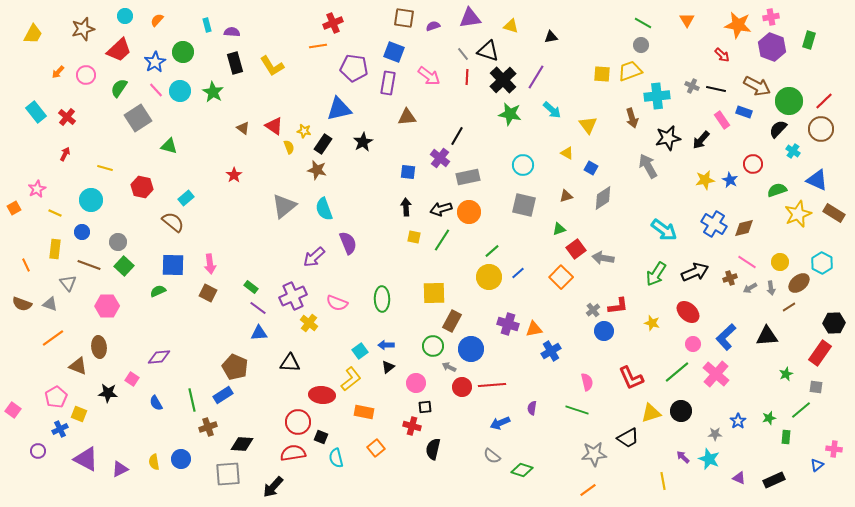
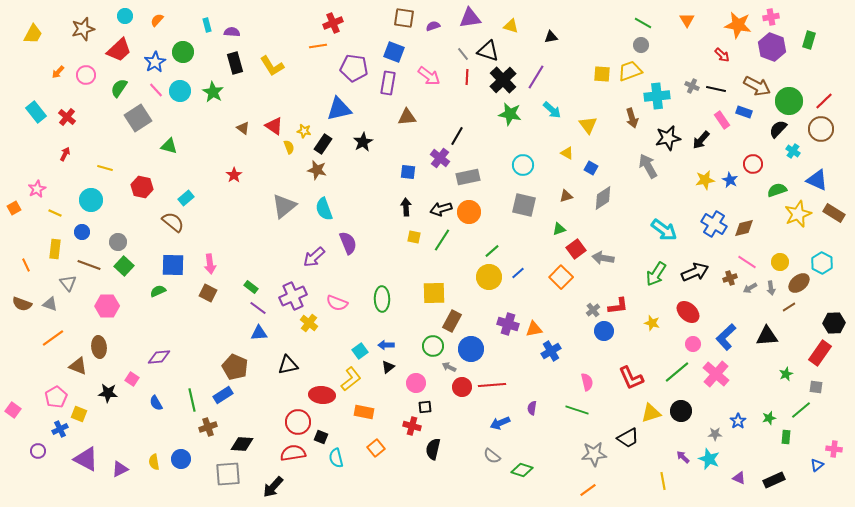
black triangle at (290, 363): moved 2 px left, 2 px down; rotated 15 degrees counterclockwise
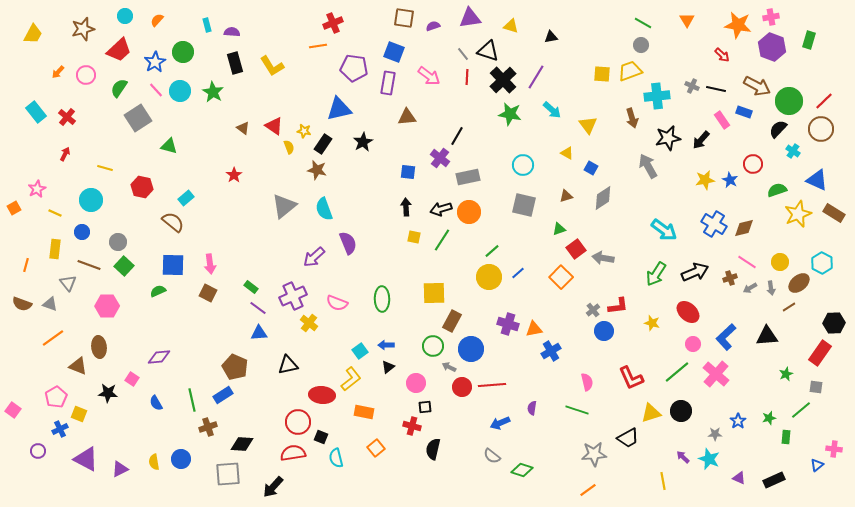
orange line at (26, 265): rotated 40 degrees clockwise
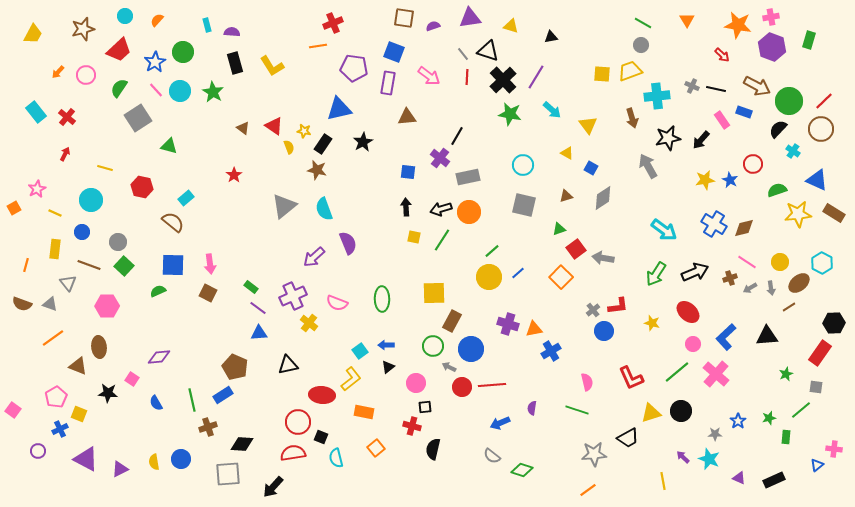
yellow star at (798, 214): rotated 16 degrees clockwise
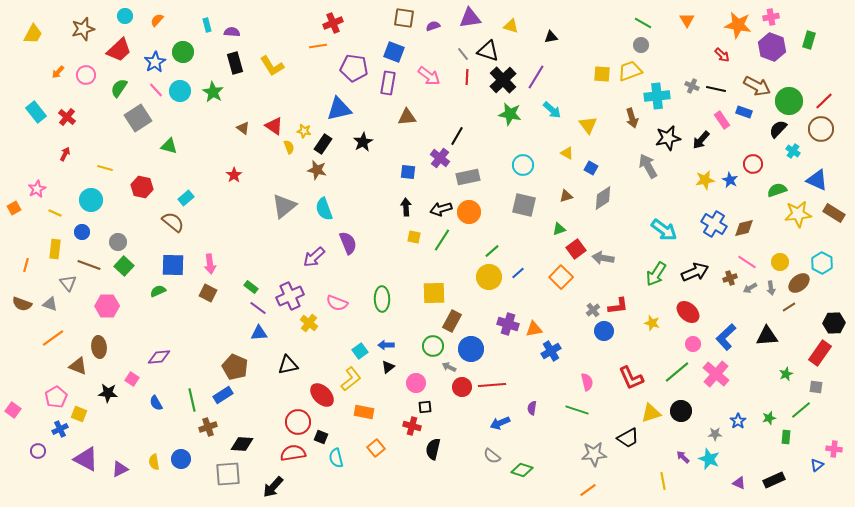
purple cross at (293, 296): moved 3 px left
red ellipse at (322, 395): rotated 40 degrees clockwise
purple triangle at (739, 478): moved 5 px down
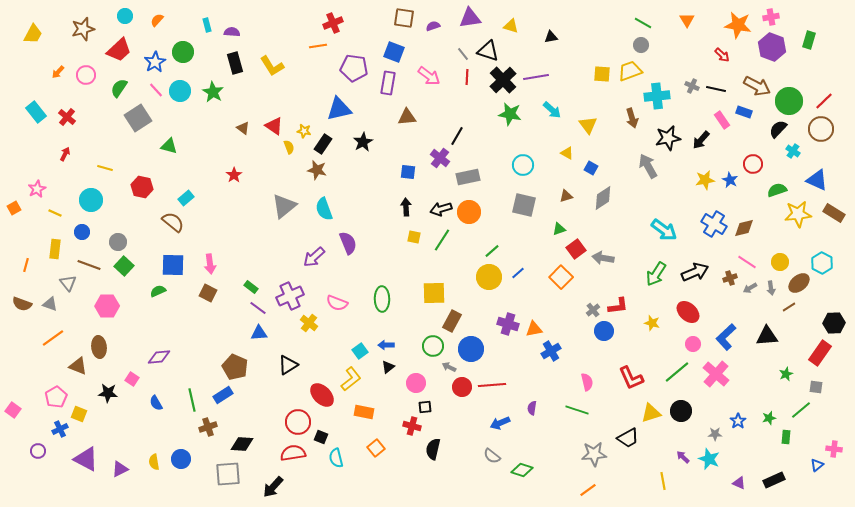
purple line at (536, 77): rotated 50 degrees clockwise
black triangle at (288, 365): rotated 20 degrees counterclockwise
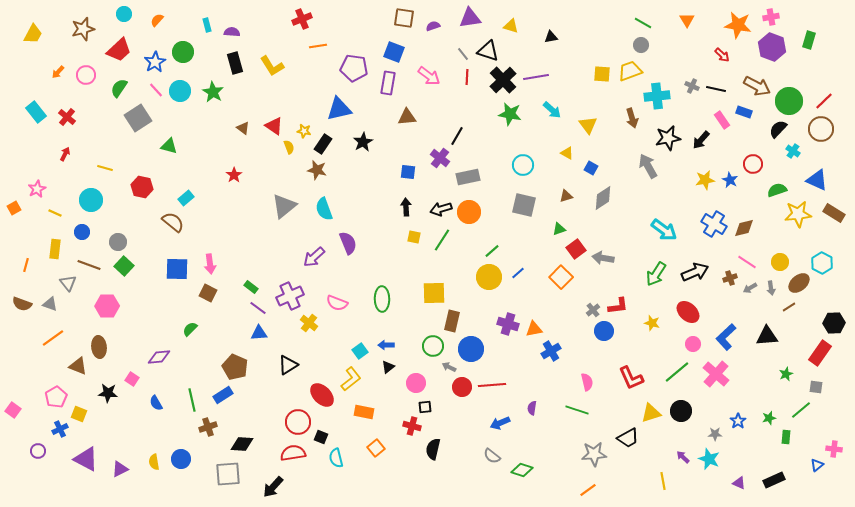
cyan circle at (125, 16): moved 1 px left, 2 px up
red cross at (333, 23): moved 31 px left, 4 px up
blue square at (173, 265): moved 4 px right, 4 px down
green semicircle at (158, 291): moved 32 px right, 38 px down; rotated 21 degrees counterclockwise
brown rectangle at (452, 321): rotated 15 degrees counterclockwise
